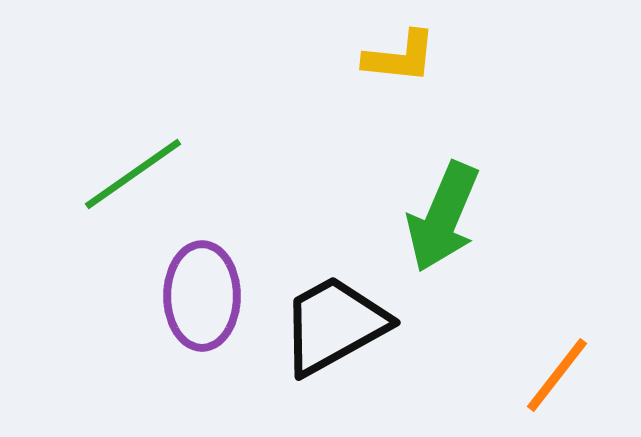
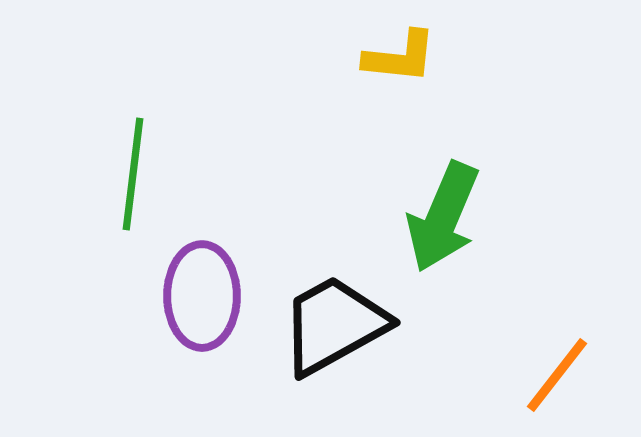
green line: rotated 48 degrees counterclockwise
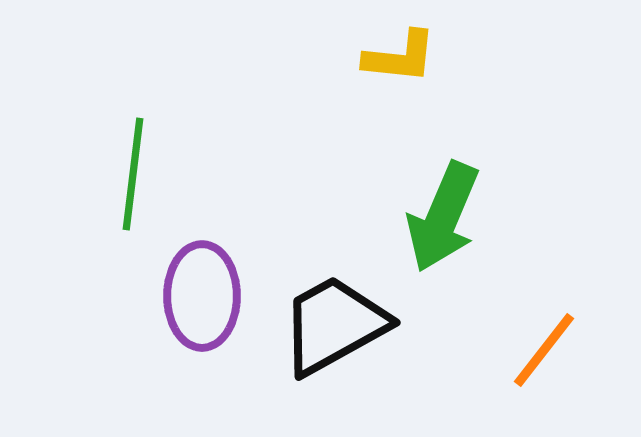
orange line: moved 13 px left, 25 px up
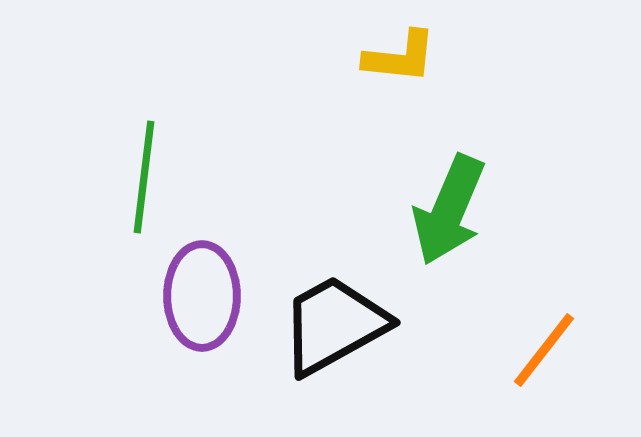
green line: moved 11 px right, 3 px down
green arrow: moved 6 px right, 7 px up
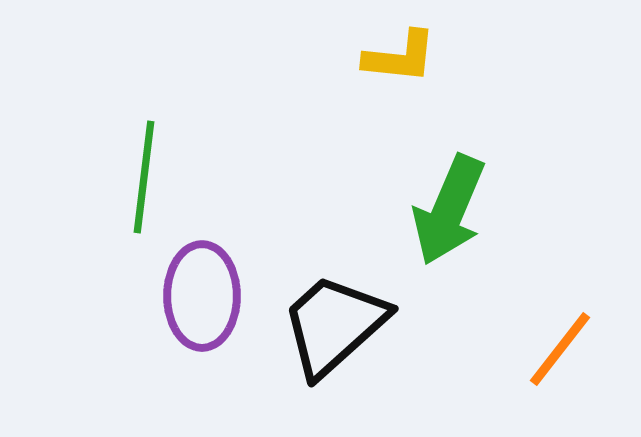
black trapezoid: rotated 13 degrees counterclockwise
orange line: moved 16 px right, 1 px up
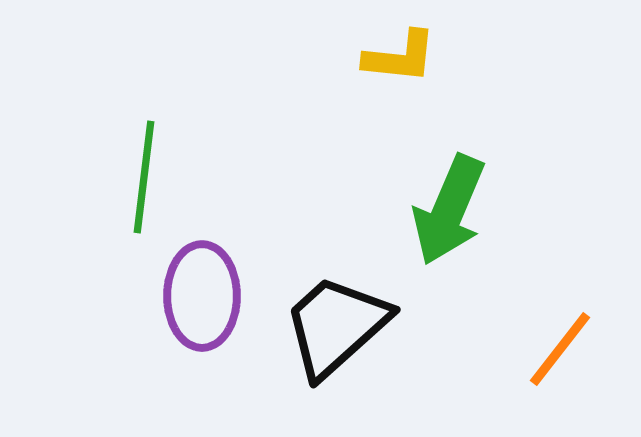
black trapezoid: moved 2 px right, 1 px down
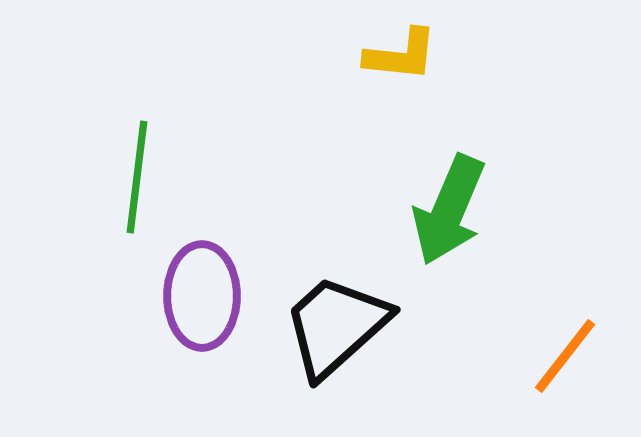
yellow L-shape: moved 1 px right, 2 px up
green line: moved 7 px left
orange line: moved 5 px right, 7 px down
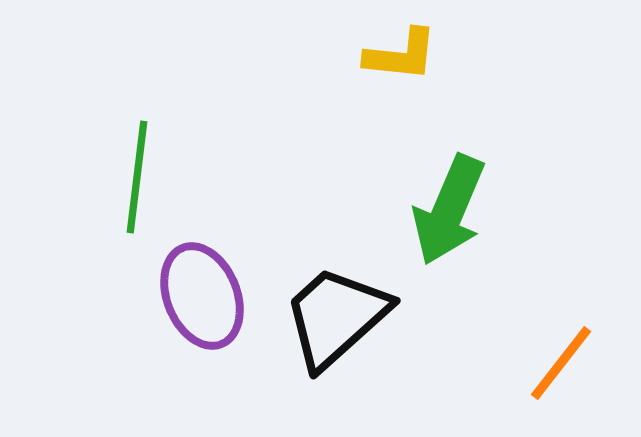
purple ellipse: rotated 22 degrees counterclockwise
black trapezoid: moved 9 px up
orange line: moved 4 px left, 7 px down
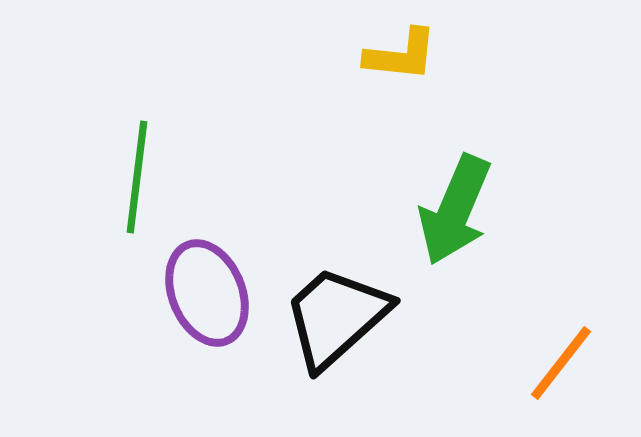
green arrow: moved 6 px right
purple ellipse: moved 5 px right, 3 px up
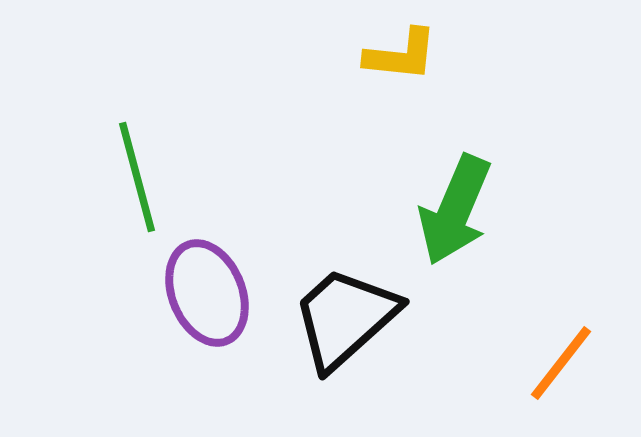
green line: rotated 22 degrees counterclockwise
black trapezoid: moved 9 px right, 1 px down
